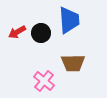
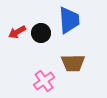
pink cross: rotated 15 degrees clockwise
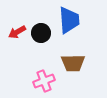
pink cross: rotated 15 degrees clockwise
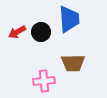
blue trapezoid: moved 1 px up
black circle: moved 1 px up
pink cross: rotated 15 degrees clockwise
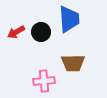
red arrow: moved 1 px left
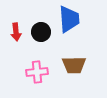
red arrow: rotated 66 degrees counterclockwise
brown trapezoid: moved 1 px right, 2 px down
pink cross: moved 7 px left, 9 px up
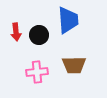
blue trapezoid: moved 1 px left, 1 px down
black circle: moved 2 px left, 3 px down
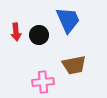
blue trapezoid: rotated 20 degrees counterclockwise
brown trapezoid: rotated 10 degrees counterclockwise
pink cross: moved 6 px right, 10 px down
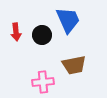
black circle: moved 3 px right
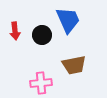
red arrow: moved 1 px left, 1 px up
pink cross: moved 2 px left, 1 px down
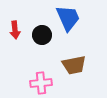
blue trapezoid: moved 2 px up
red arrow: moved 1 px up
